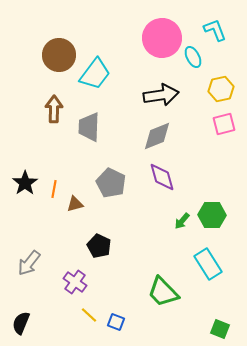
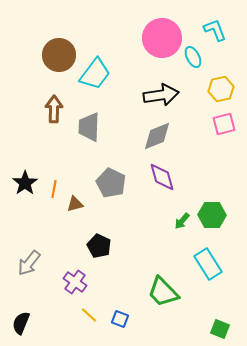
blue square: moved 4 px right, 3 px up
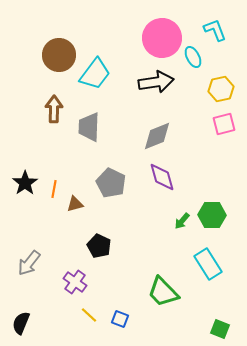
black arrow: moved 5 px left, 13 px up
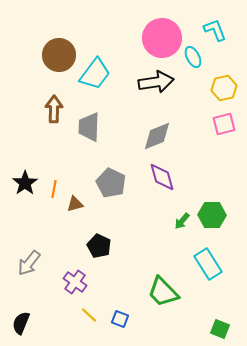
yellow hexagon: moved 3 px right, 1 px up
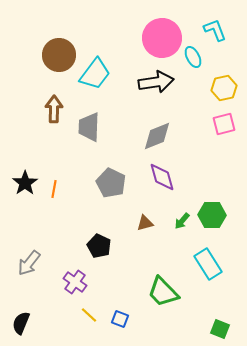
brown triangle: moved 70 px right, 19 px down
